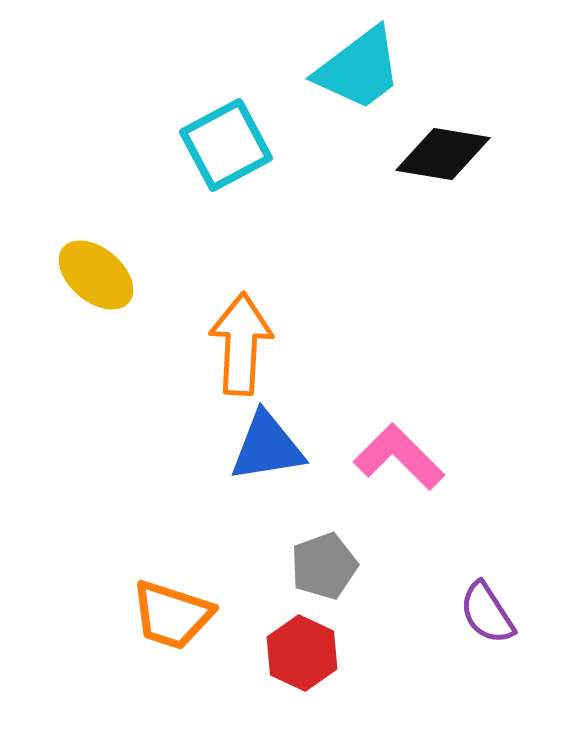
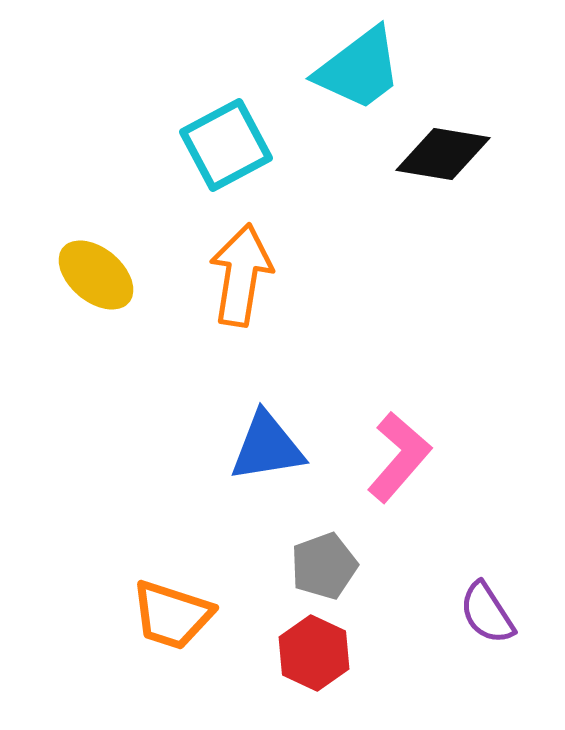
orange arrow: moved 69 px up; rotated 6 degrees clockwise
pink L-shape: rotated 86 degrees clockwise
red hexagon: moved 12 px right
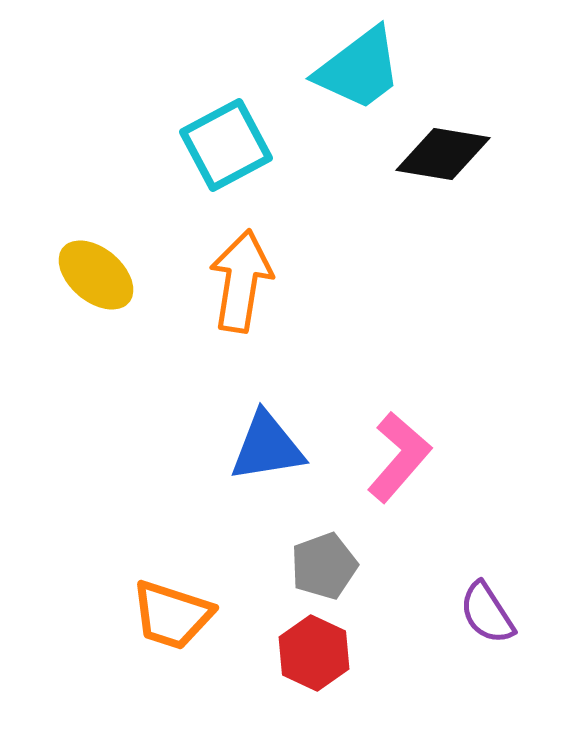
orange arrow: moved 6 px down
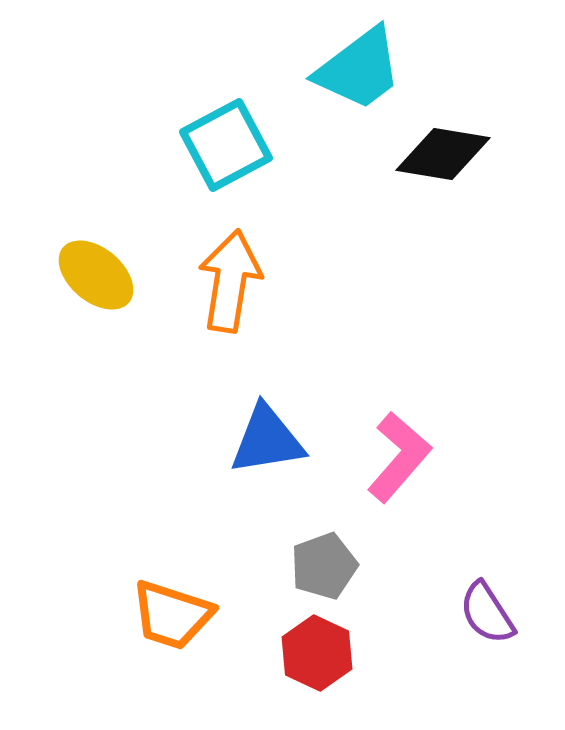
orange arrow: moved 11 px left
blue triangle: moved 7 px up
red hexagon: moved 3 px right
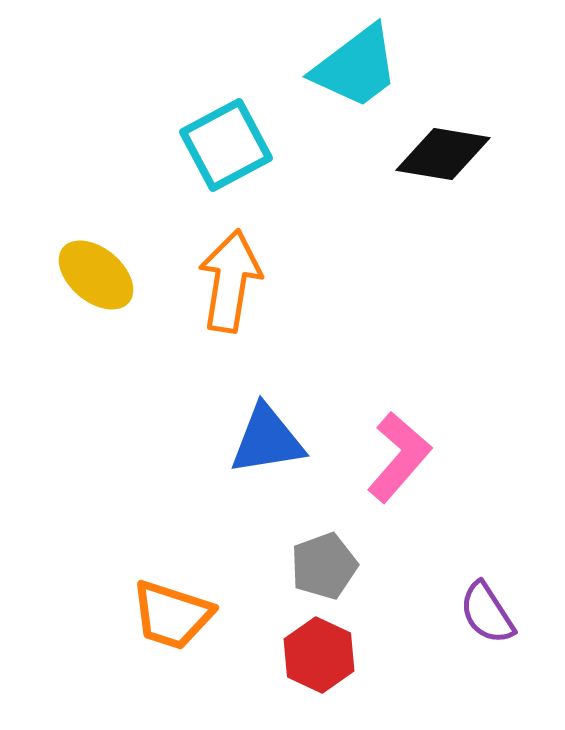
cyan trapezoid: moved 3 px left, 2 px up
red hexagon: moved 2 px right, 2 px down
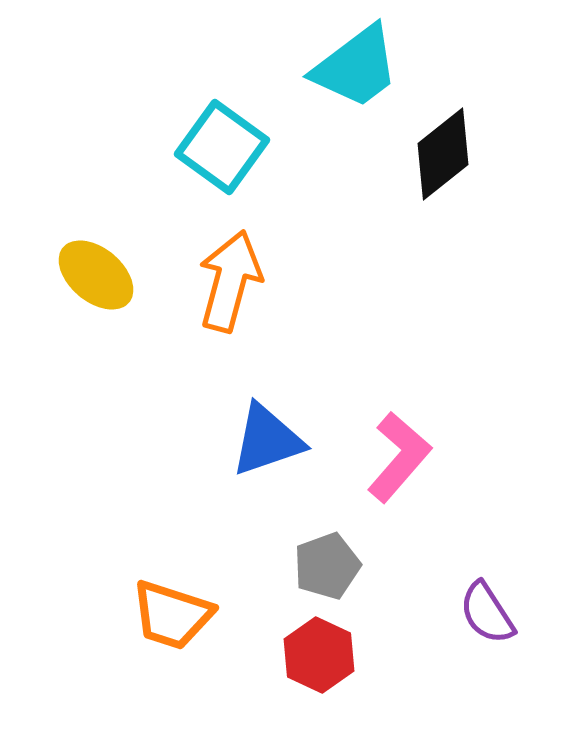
cyan square: moved 4 px left, 2 px down; rotated 26 degrees counterclockwise
black diamond: rotated 48 degrees counterclockwise
orange arrow: rotated 6 degrees clockwise
blue triangle: rotated 10 degrees counterclockwise
gray pentagon: moved 3 px right
